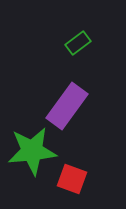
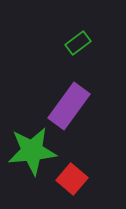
purple rectangle: moved 2 px right
red square: rotated 20 degrees clockwise
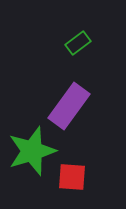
green star: rotated 12 degrees counterclockwise
red square: moved 2 px up; rotated 36 degrees counterclockwise
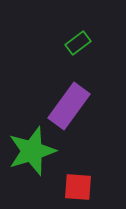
red square: moved 6 px right, 10 px down
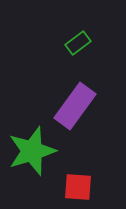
purple rectangle: moved 6 px right
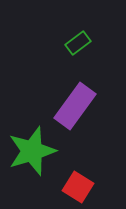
red square: rotated 28 degrees clockwise
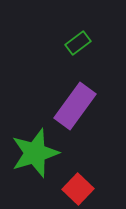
green star: moved 3 px right, 2 px down
red square: moved 2 px down; rotated 12 degrees clockwise
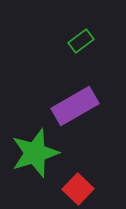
green rectangle: moved 3 px right, 2 px up
purple rectangle: rotated 24 degrees clockwise
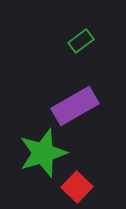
green star: moved 8 px right
red square: moved 1 px left, 2 px up
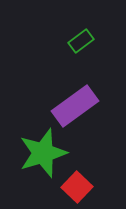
purple rectangle: rotated 6 degrees counterclockwise
